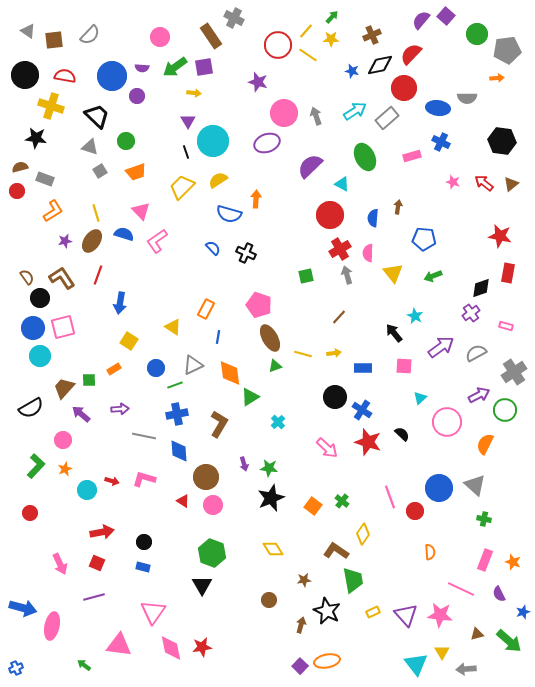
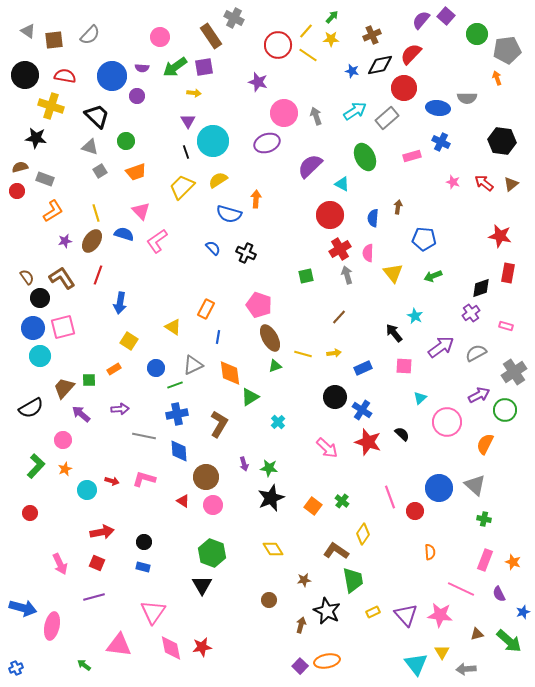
orange arrow at (497, 78): rotated 104 degrees counterclockwise
blue rectangle at (363, 368): rotated 24 degrees counterclockwise
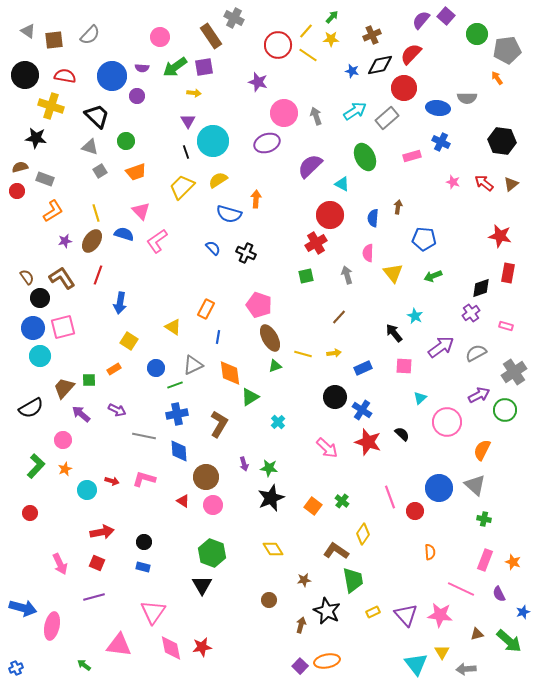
orange arrow at (497, 78): rotated 16 degrees counterclockwise
red cross at (340, 249): moved 24 px left, 6 px up
purple arrow at (120, 409): moved 3 px left, 1 px down; rotated 30 degrees clockwise
orange semicircle at (485, 444): moved 3 px left, 6 px down
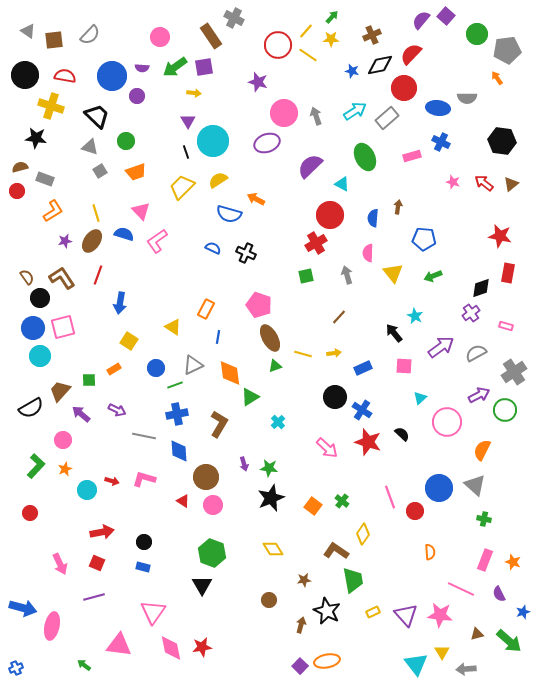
orange arrow at (256, 199): rotated 66 degrees counterclockwise
blue semicircle at (213, 248): rotated 21 degrees counterclockwise
brown trapezoid at (64, 388): moved 4 px left, 3 px down
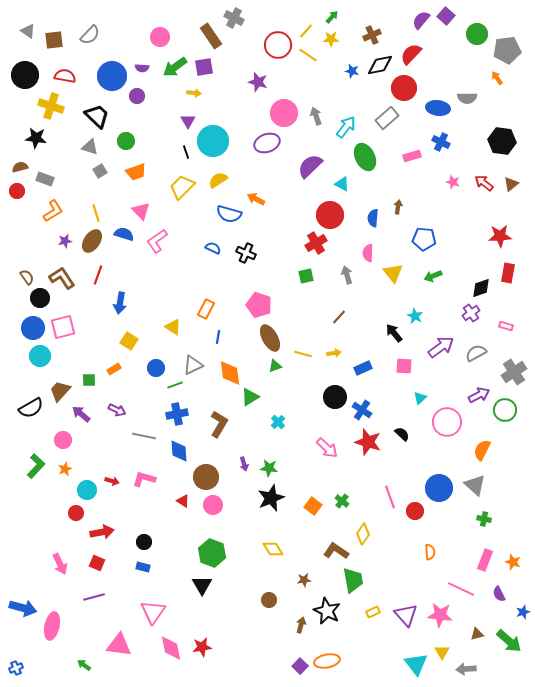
cyan arrow at (355, 111): moved 9 px left, 16 px down; rotated 20 degrees counterclockwise
red star at (500, 236): rotated 15 degrees counterclockwise
red circle at (30, 513): moved 46 px right
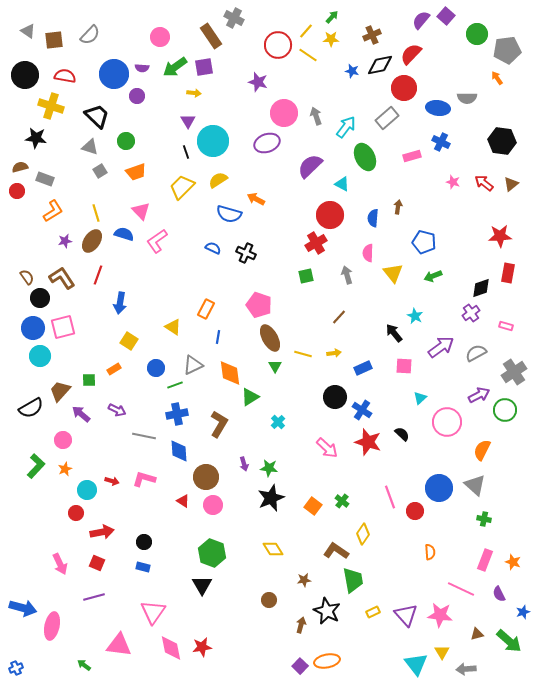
blue circle at (112, 76): moved 2 px right, 2 px up
blue pentagon at (424, 239): moved 3 px down; rotated 10 degrees clockwise
green triangle at (275, 366): rotated 40 degrees counterclockwise
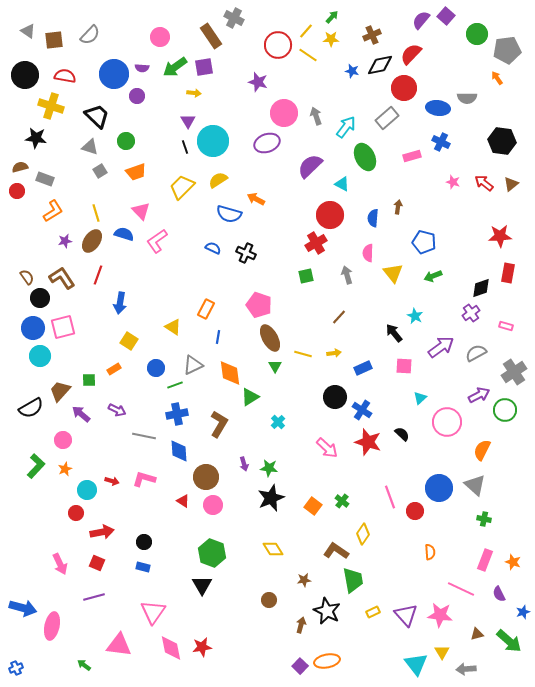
black line at (186, 152): moved 1 px left, 5 px up
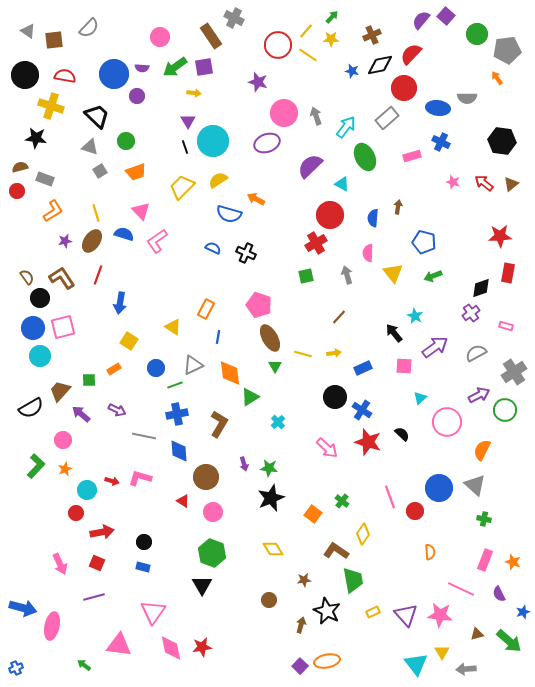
gray semicircle at (90, 35): moved 1 px left, 7 px up
purple arrow at (441, 347): moved 6 px left
pink L-shape at (144, 479): moved 4 px left, 1 px up
pink circle at (213, 505): moved 7 px down
orange square at (313, 506): moved 8 px down
